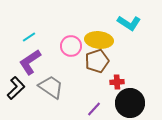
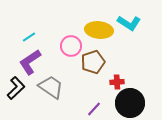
yellow ellipse: moved 10 px up
brown pentagon: moved 4 px left, 1 px down
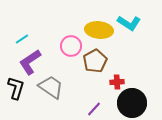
cyan line: moved 7 px left, 2 px down
brown pentagon: moved 2 px right, 1 px up; rotated 10 degrees counterclockwise
black L-shape: rotated 30 degrees counterclockwise
black circle: moved 2 px right
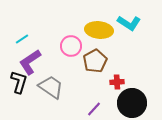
black L-shape: moved 3 px right, 6 px up
